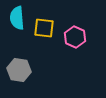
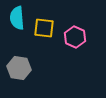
gray hexagon: moved 2 px up
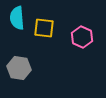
pink hexagon: moved 7 px right
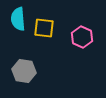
cyan semicircle: moved 1 px right, 1 px down
gray hexagon: moved 5 px right, 3 px down
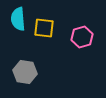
pink hexagon: rotated 20 degrees clockwise
gray hexagon: moved 1 px right, 1 px down
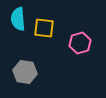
pink hexagon: moved 2 px left, 6 px down
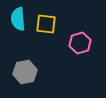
yellow square: moved 2 px right, 4 px up
gray hexagon: rotated 20 degrees counterclockwise
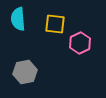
yellow square: moved 9 px right
pink hexagon: rotated 10 degrees counterclockwise
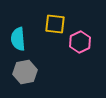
cyan semicircle: moved 20 px down
pink hexagon: moved 1 px up
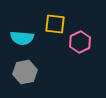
cyan semicircle: moved 4 px right, 1 px up; rotated 80 degrees counterclockwise
